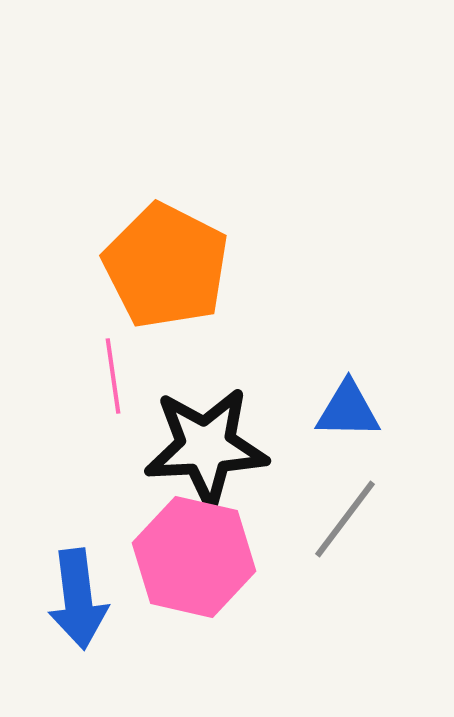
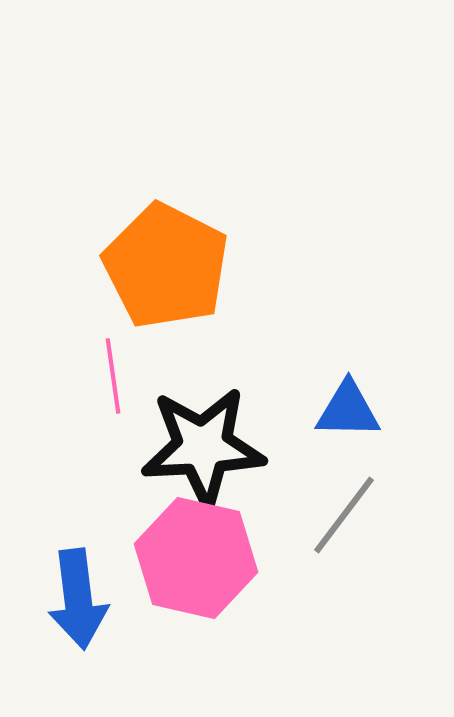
black star: moved 3 px left
gray line: moved 1 px left, 4 px up
pink hexagon: moved 2 px right, 1 px down
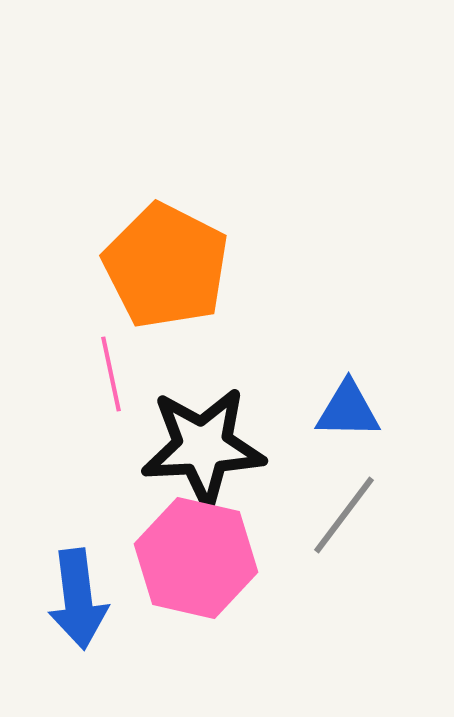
pink line: moved 2 px left, 2 px up; rotated 4 degrees counterclockwise
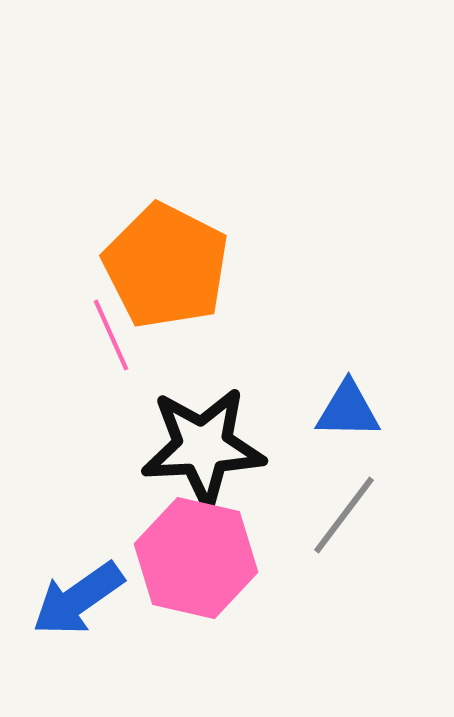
pink line: moved 39 px up; rotated 12 degrees counterclockwise
blue arrow: rotated 62 degrees clockwise
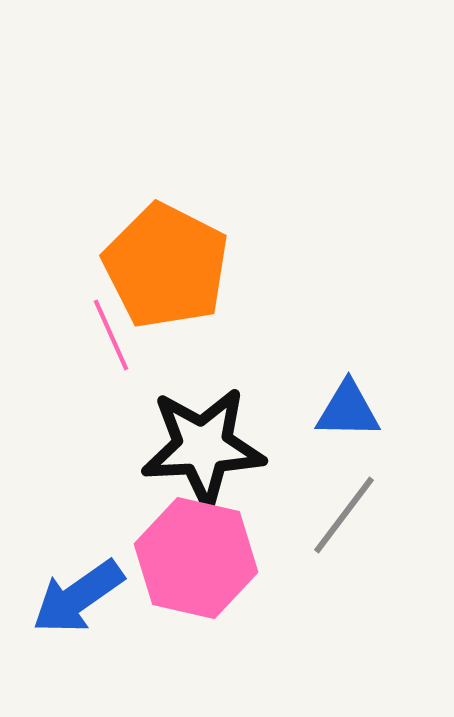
blue arrow: moved 2 px up
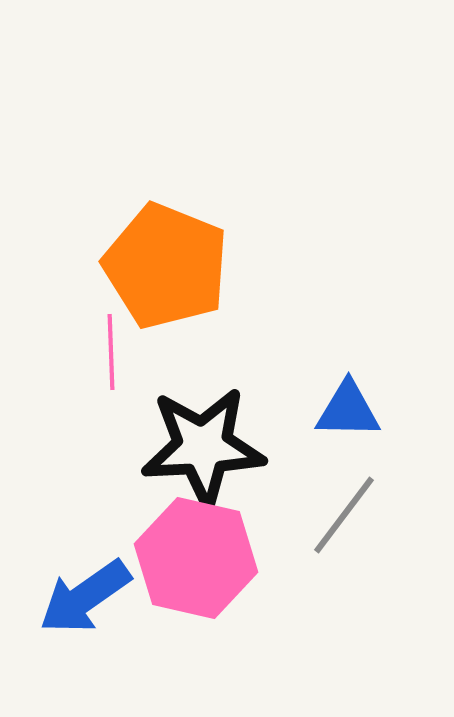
orange pentagon: rotated 5 degrees counterclockwise
pink line: moved 17 px down; rotated 22 degrees clockwise
blue arrow: moved 7 px right
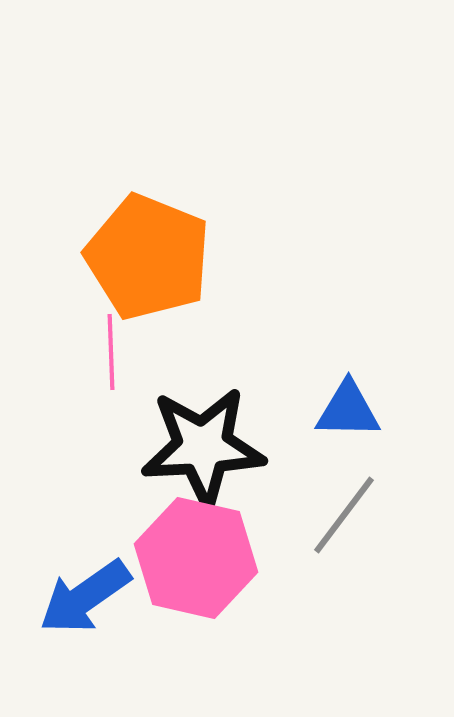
orange pentagon: moved 18 px left, 9 px up
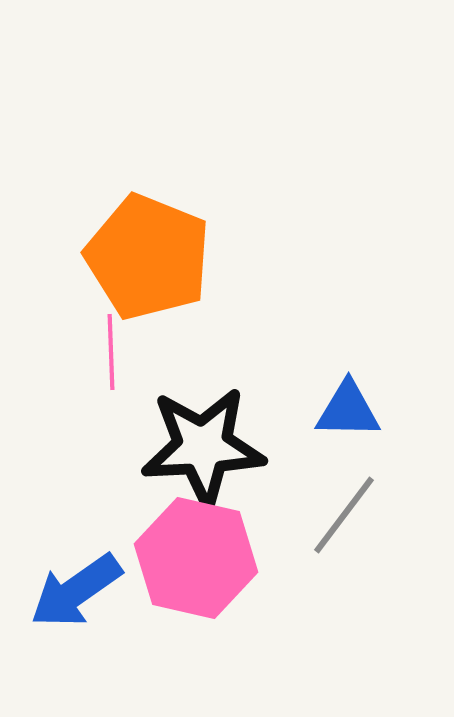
blue arrow: moved 9 px left, 6 px up
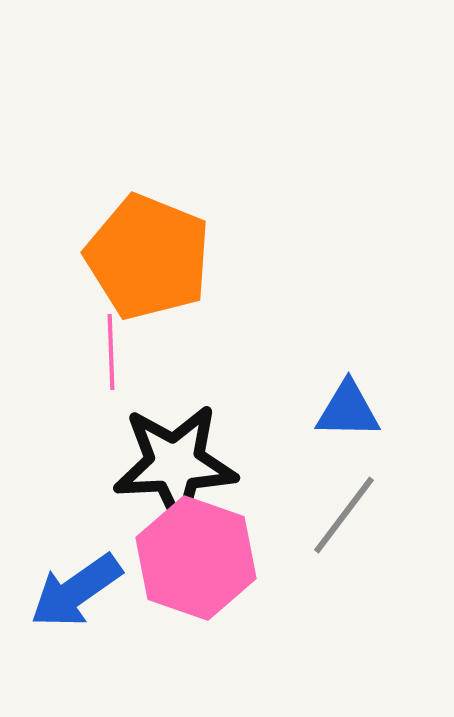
black star: moved 28 px left, 17 px down
pink hexagon: rotated 6 degrees clockwise
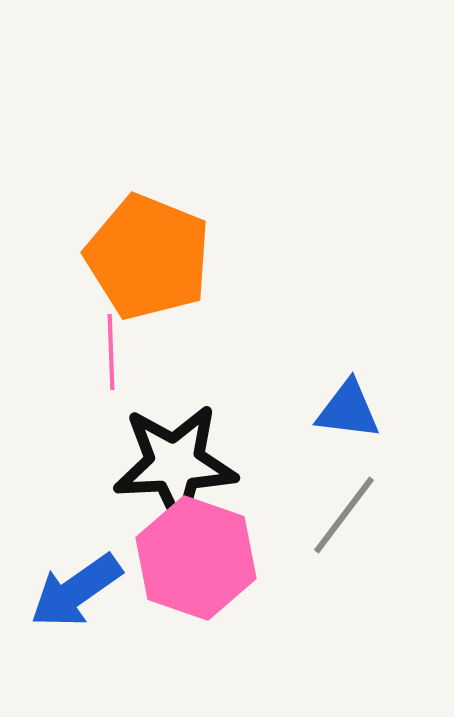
blue triangle: rotated 6 degrees clockwise
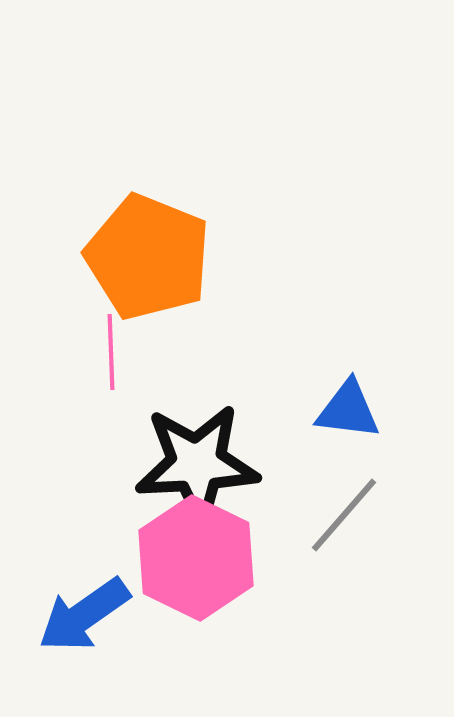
black star: moved 22 px right
gray line: rotated 4 degrees clockwise
pink hexagon: rotated 7 degrees clockwise
blue arrow: moved 8 px right, 24 px down
